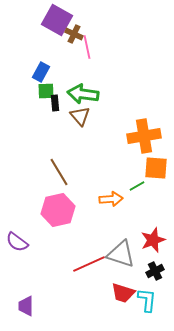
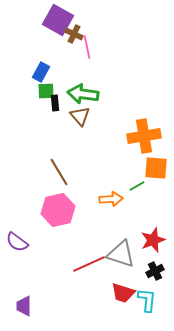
purple square: moved 1 px right
purple trapezoid: moved 2 px left
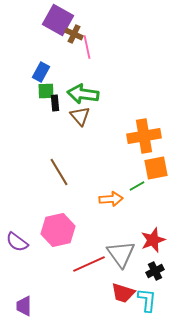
orange square: rotated 15 degrees counterclockwise
pink hexagon: moved 20 px down
gray triangle: rotated 36 degrees clockwise
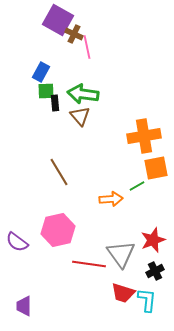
red line: rotated 32 degrees clockwise
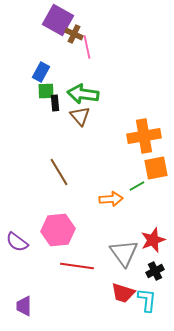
pink hexagon: rotated 8 degrees clockwise
gray triangle: moved 3 px right, 1 px up
red line: moved 12 px left, 2 px down
